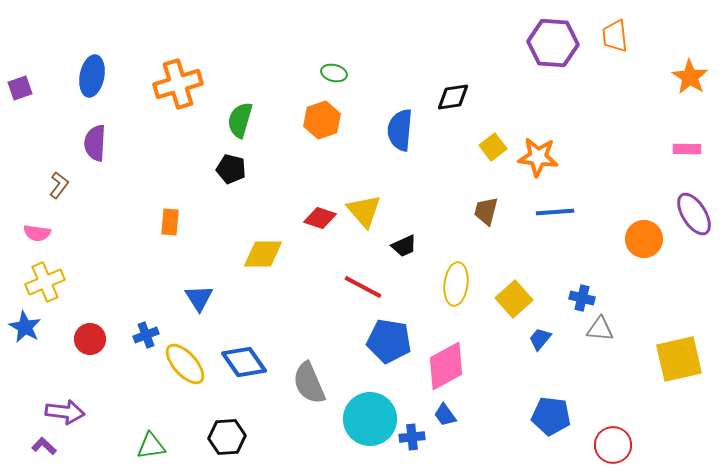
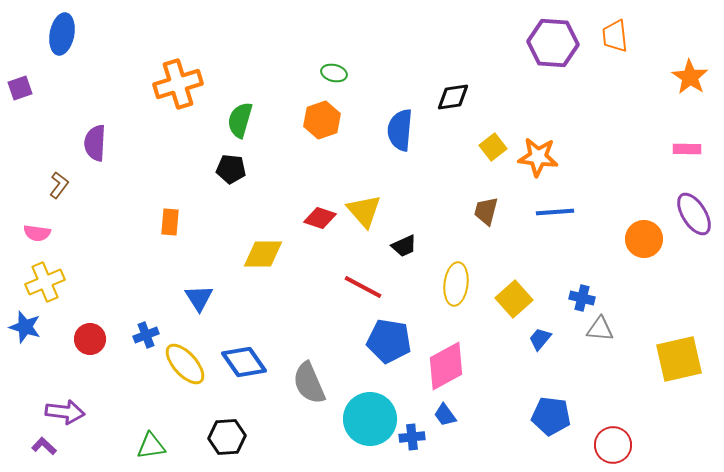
blue ellipse at (92, 76): moved 30 px left, 42 px up
black pentagon at (231, 169): rotated 8 degrees counterclockwise
blue star at (25, 327): rotated 12 degrees counterclockwise
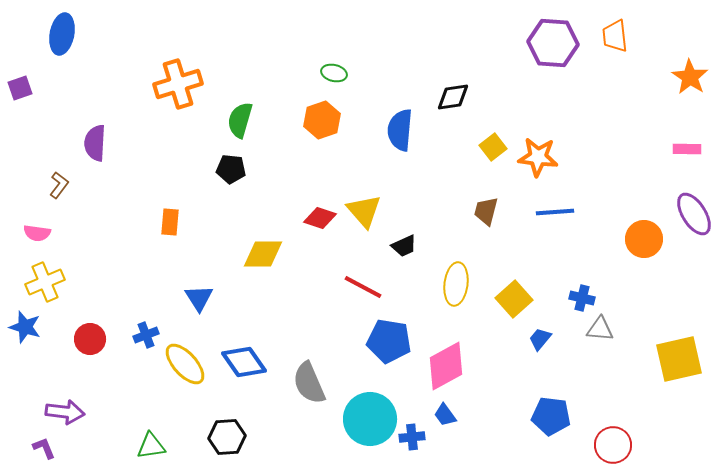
purple L-shape at (44, 446): moved 2 px down; rotated 25 degrees clockwise
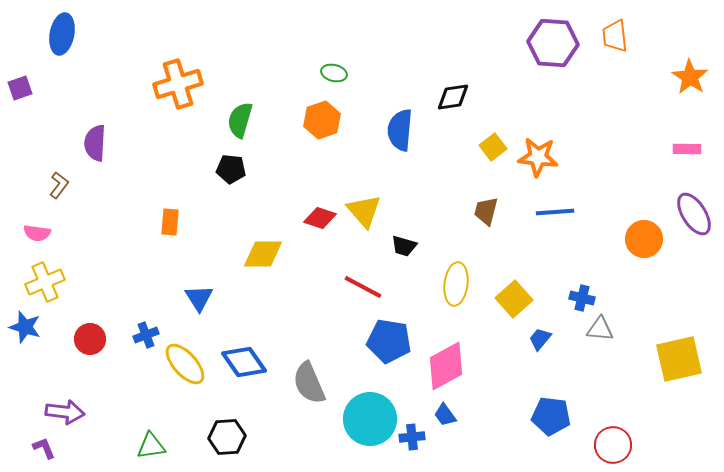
black trapezoid at (404, 246): rotated 40 degrees clockwise
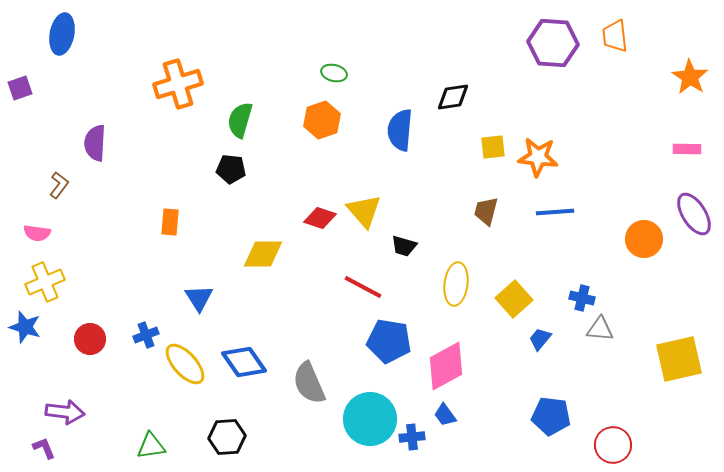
yellow square at (493, 147): rotated 32 degrees clockwise
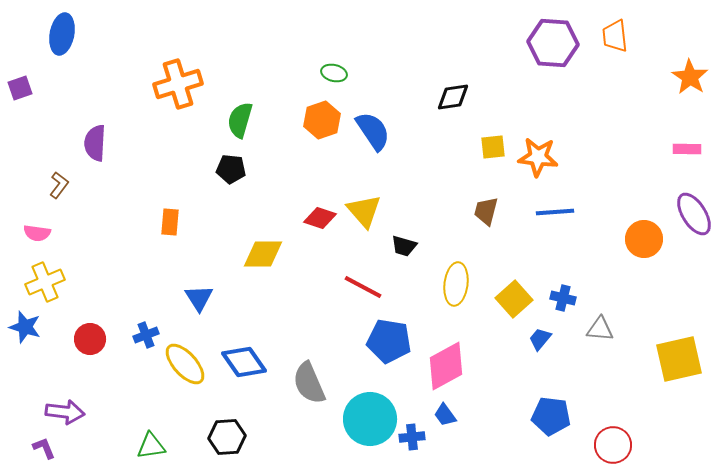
blue semicircle at (400, 130): moved 27 px left, 1 px down; rotated 141 degrees clockwise
blue cross at (582, 298): moved 19 px left
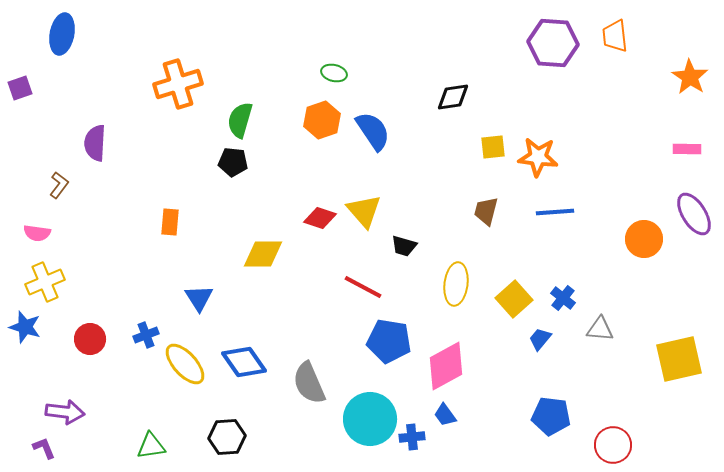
black pentagon at (231, 169): moved 2 px right, 7 px up
blue cross at (563, 298): rotated 25 degrees clockwise
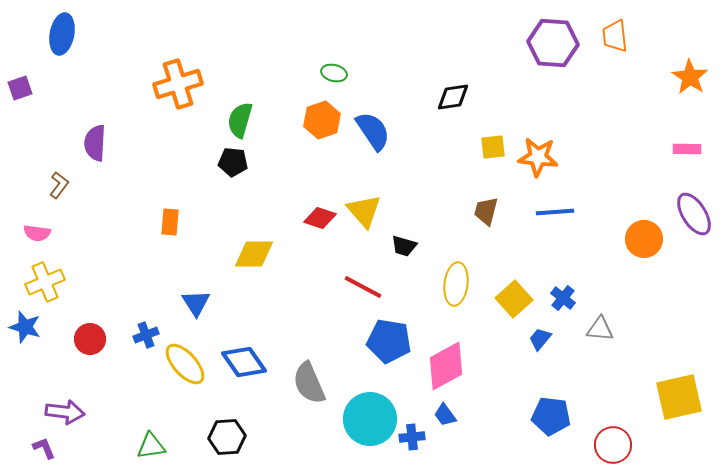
yellow diamond at (263, 254): moved 9 px left
blue triangle at (199, 298): moved 3 px left, 5 px down
yellow square at (679, 359): moved 38 px down
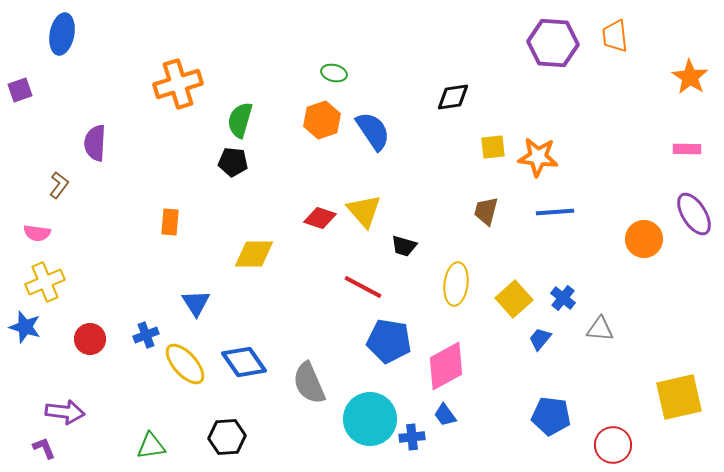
purple square at (20, 88): moved 2 px down
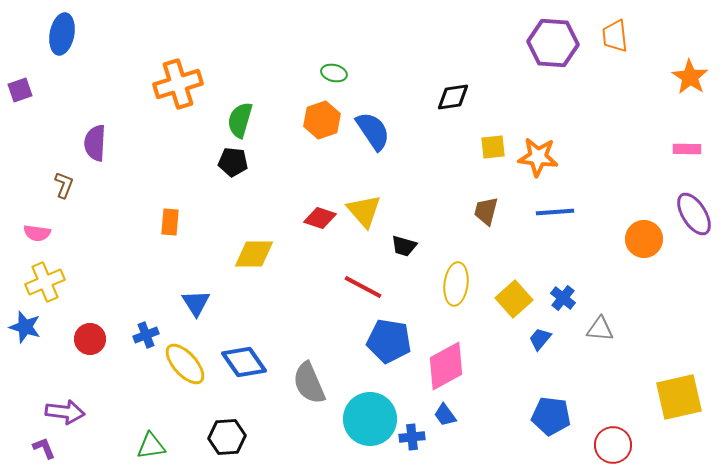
brown L-shape at (59, 185): moved 5 px right; rotated 16 degrees counterclockwise
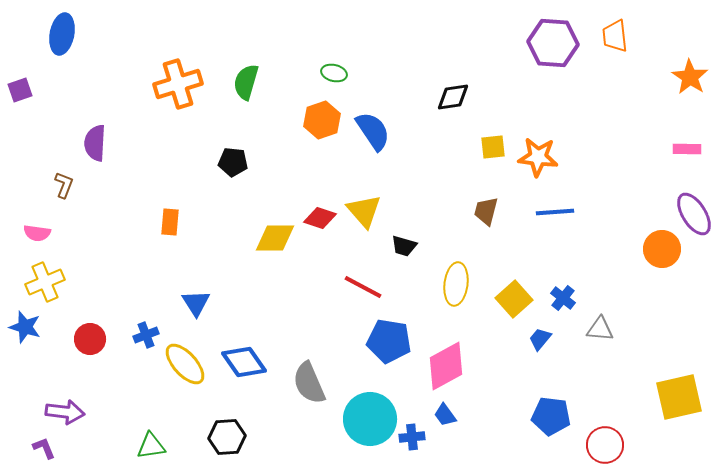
green semicircle at (240, 120): moved 6 px right, 38 px up
orange circle at (644, 239): moved 18 px right, 10 px down
yellow diamond at (254, 254): moved 21 px right, 16 px up
red circle at (613, 445): moved 8 px left
